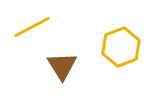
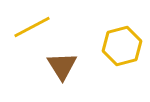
yellow hexagon: moved 1 px right, 1 px up; rotated 6 degrees clockwise
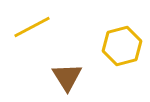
brown triangle: moved 5 px right, 11 px down
